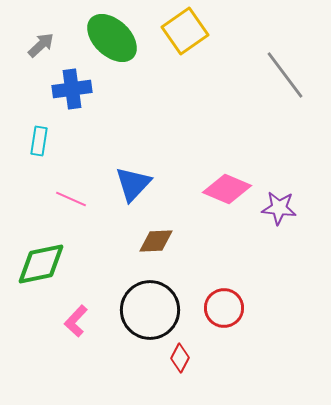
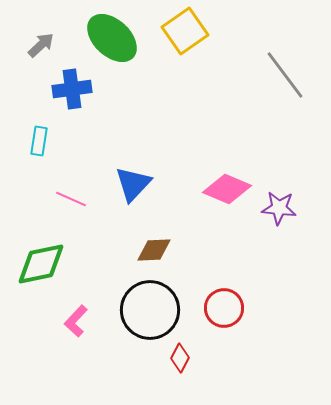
brown diamond: moved 2 px left, 9 px down
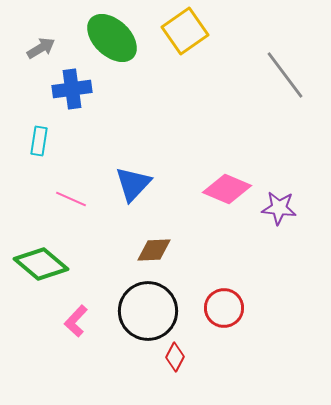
gray arrow: moved 3 px down; rotated 12 degrees clockwise
green diamond: rotated 52 degrees clockwise
black circle: moved 2 px left, 1 px down
red diamond: moved 5 px left, 1 px up
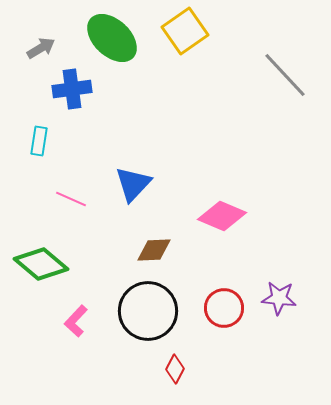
gray line: rotated 6 degrees counterclockwise
pink diamond: moved 5 px left, 27 px down
purple star: moved 90 px down
red diamond: moved 12 px down
